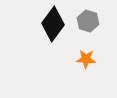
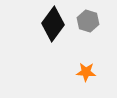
orange star: moved 13 px down
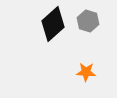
black diamond: rotated 12 degrees clockwise
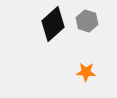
gray hexagon: moved 1 px left
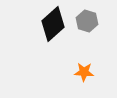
orange star: moved 2 px left
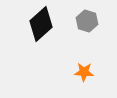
black diamond: moved 12 px left
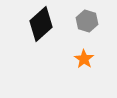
orange star: moved 13 px up; rotated 30 degrees clockwise
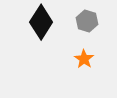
black diamond: moved 2 px up; rotated 16 degrees counterclockwise
